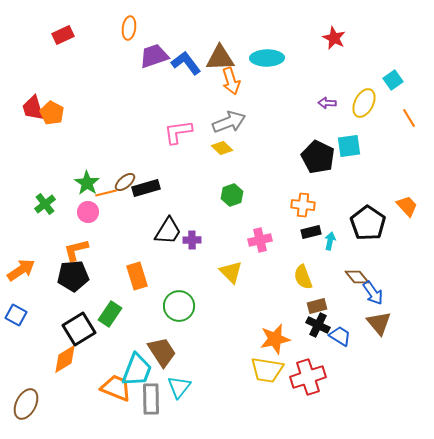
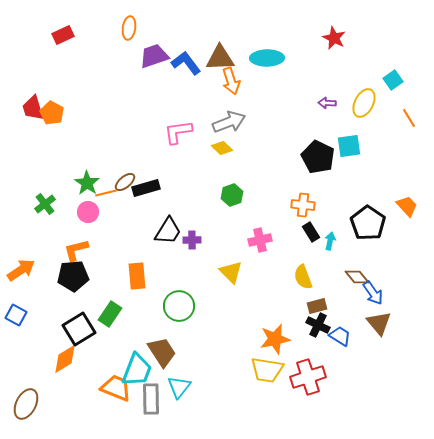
black rectangle at (311, 232): rotated 72 degrees clockwise
orange rectangle at (137, 276): rotated 12 degrees clockwise
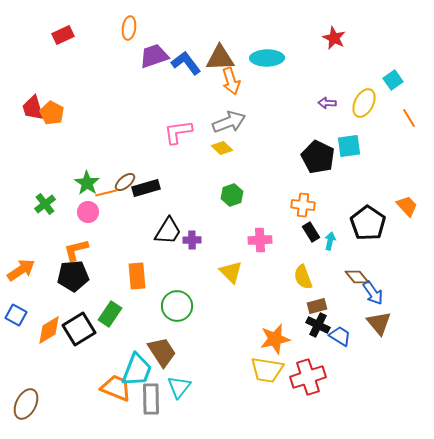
pink cross at (260, 240): rotated 10 degrees clockwise
green circle at (179, 306): moved 2 px left
orange diamond at (65, 359): moved 16 px left, 29 px up
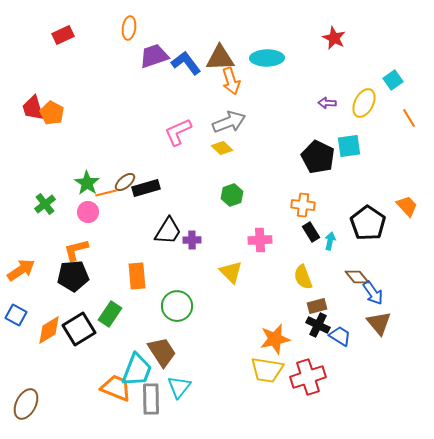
pink L-shape at (178, 132): rotated 16 degrees counterclockwise
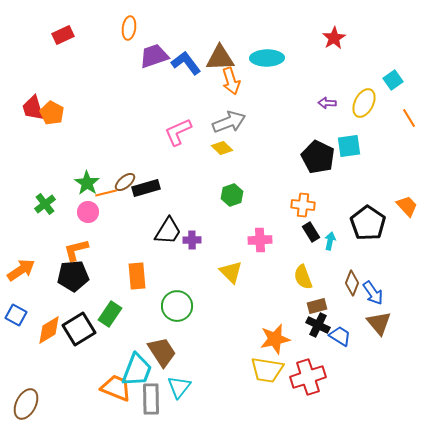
red star at (334, 38): rotated 15 degrees clockwise
brown diamond at (357, 277): moved 5 px left, 6 px down; rotated 60 degrees clockwise
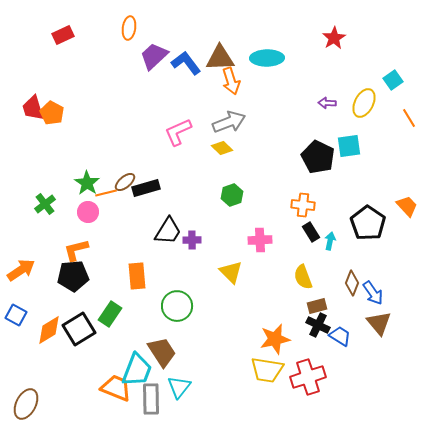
purple trapezoid at (154, 56): rotated 24 degrees counterclockwise
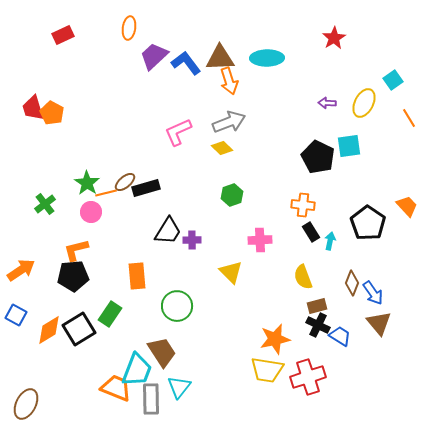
orange arrow at (231, 81): moved 2 px left
pink circle at (88, 212): moved 3 px right
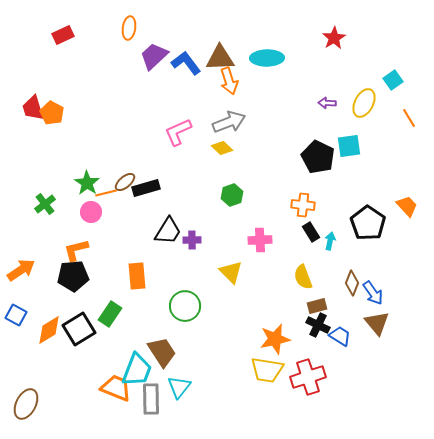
green circle at (177, 306): moved 8 px right
brown triangle at (379, 323): moved 2 px left
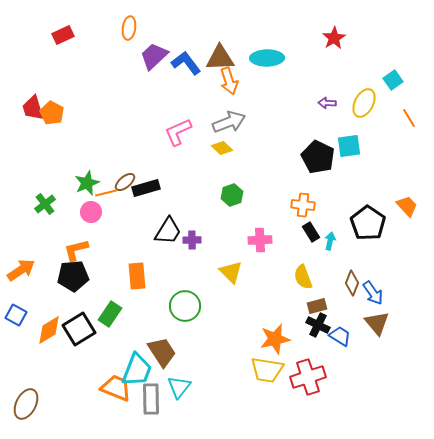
green star at (87, 183): rotated 15 degrees clockwise
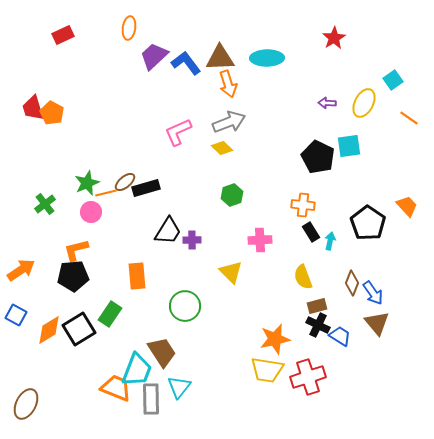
orange arrow at (229, 81): moved 1 px left, 3 px down
orange line at (409, 118): rotated 24 degrees counterclockwise
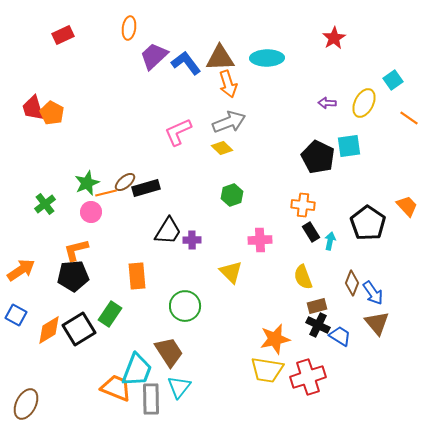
brown trapezoid at (162, 352): moved 7 px right
